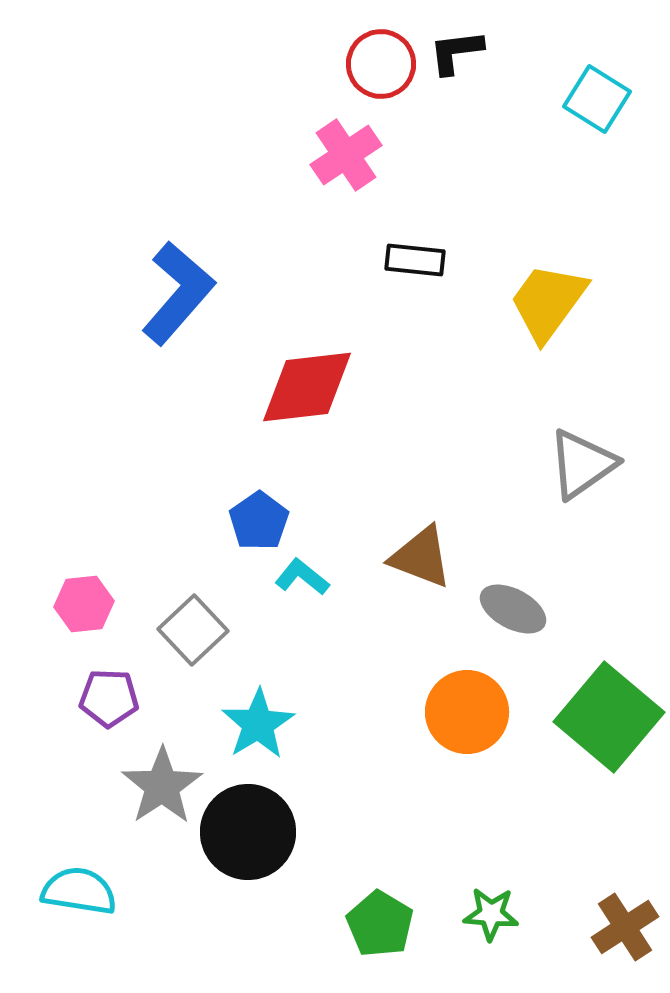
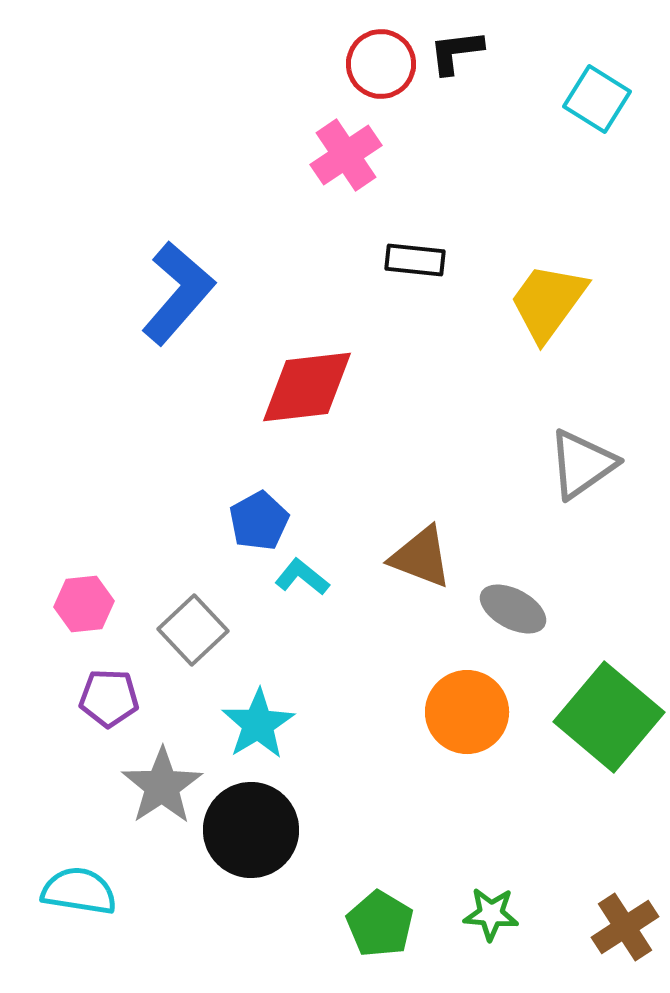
blue pentagon: rotated 6 degrees clockwise
black circle: moved 3 px right, 2 px up
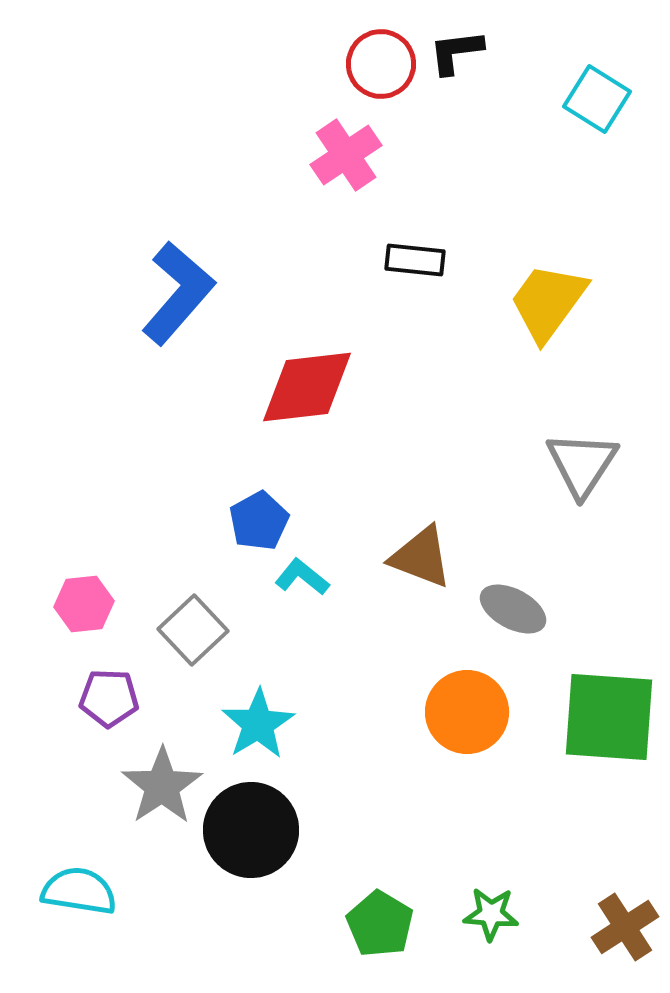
gray triangle: rotated 22 degrees counterclockwise
green square: rotated 36 degrees counterclockwise
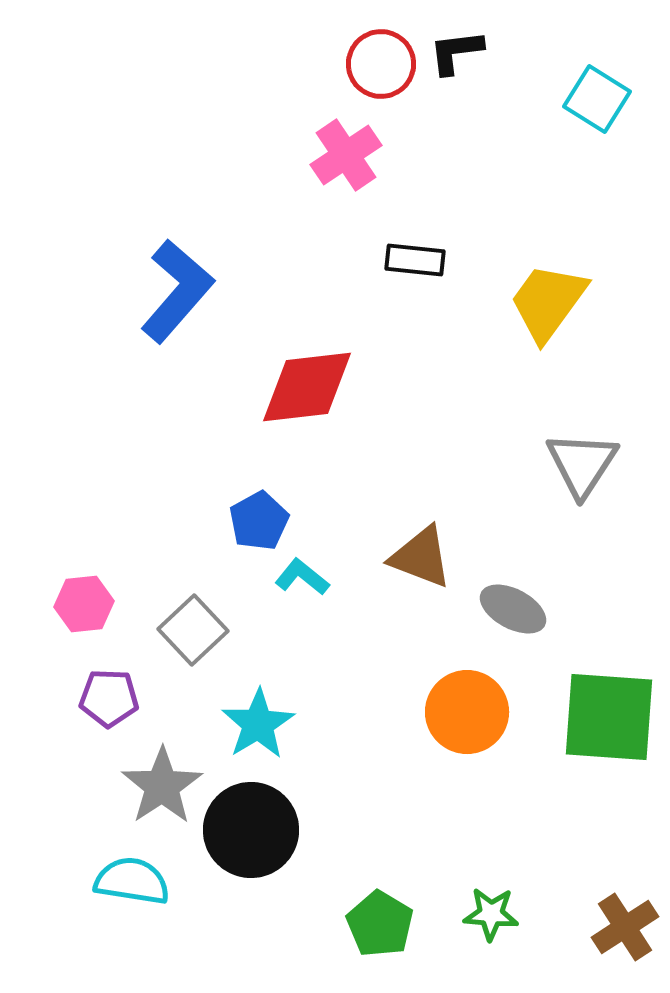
blue L-shape: moved 1 px left, 2 px up
cyan semicircle: moved 53 px right, 10 px up
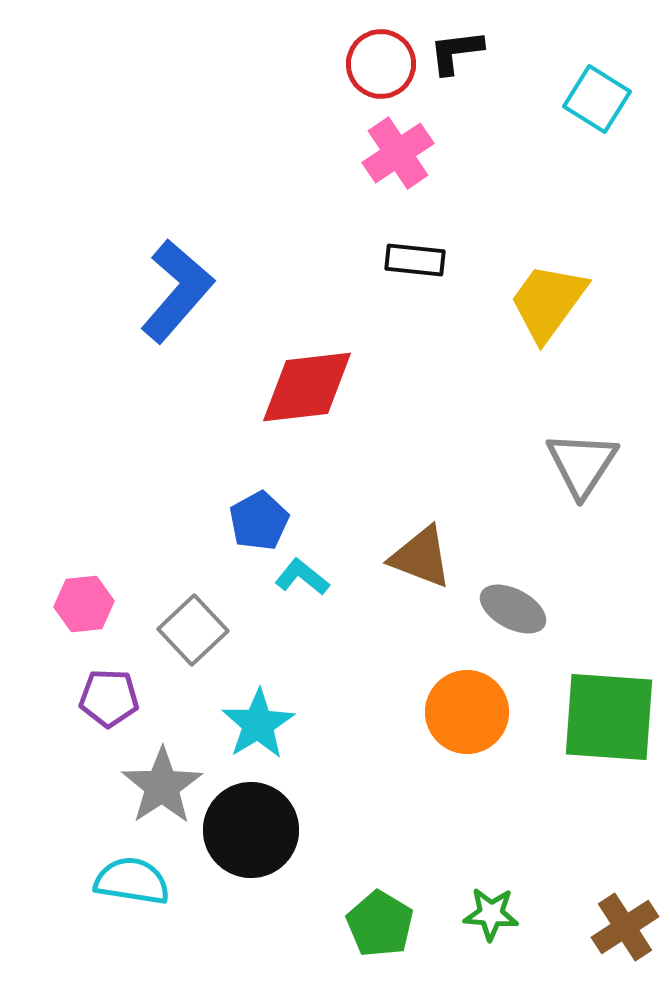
pink cross: moved 52 px right, 2 px up
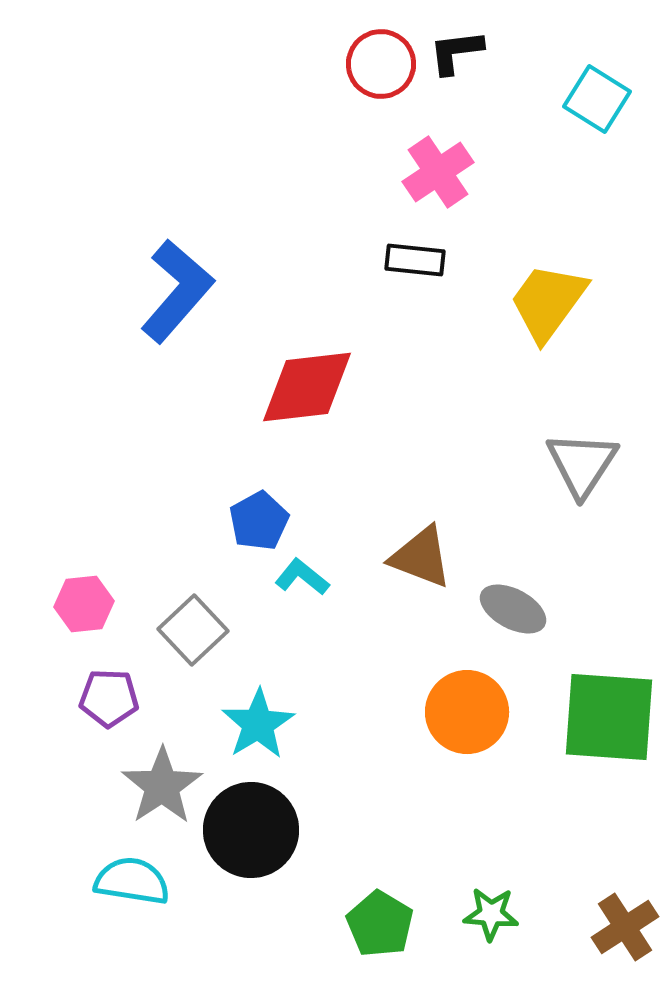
pink cross: moved 40 px right, 19 px down
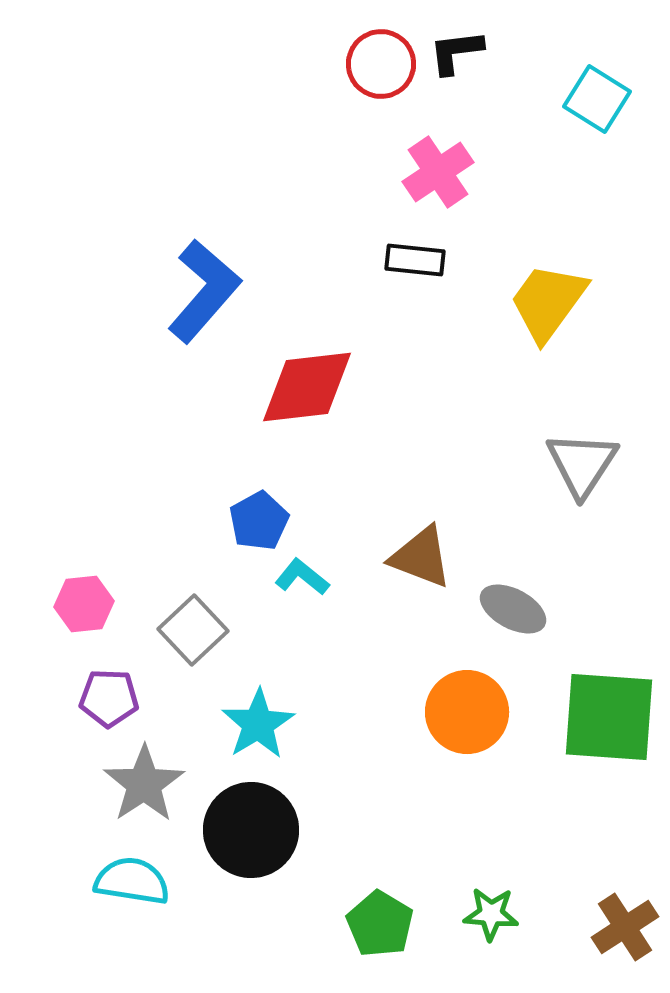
blue L-shape: moved 27 px right
gray star: moved 18 px left, 2 px up
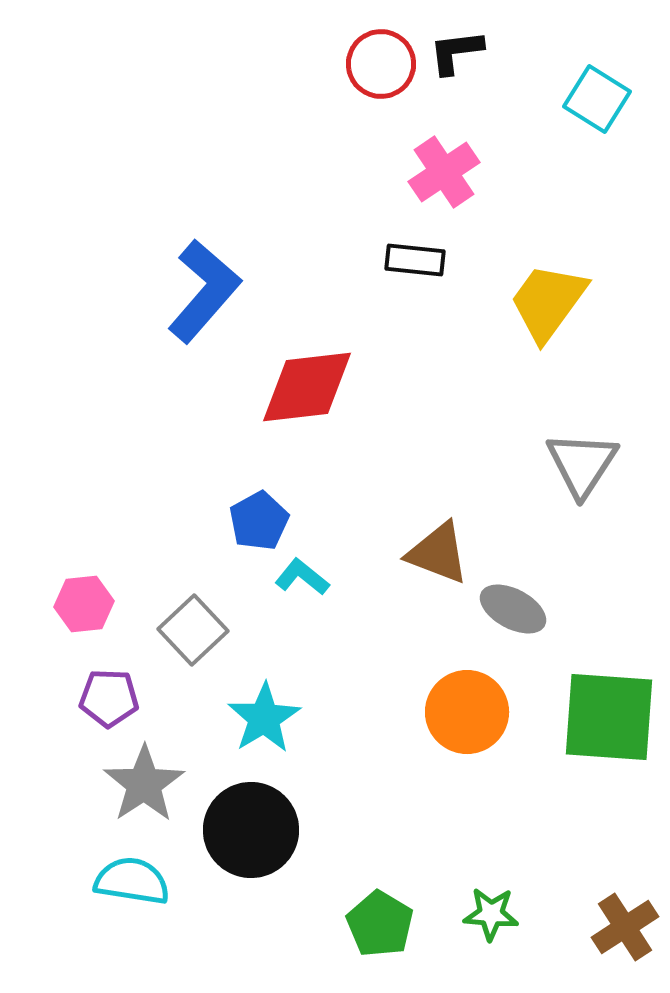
pink cross: moved 6 px right
brown triangle: moved 17 px right, 4 px up
cyan star: moved 6 px right, 6 px up
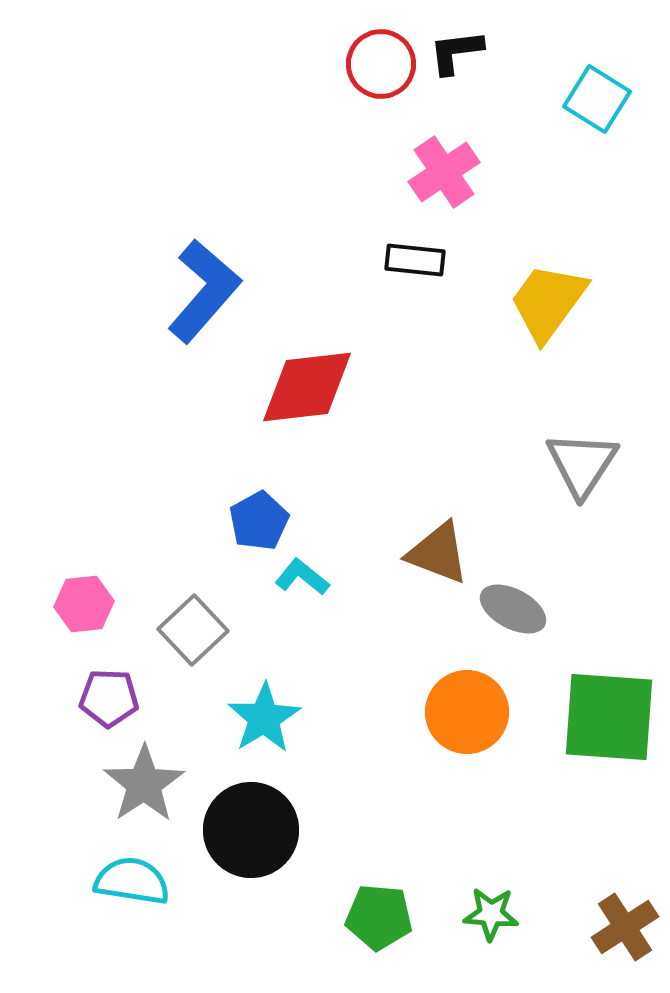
green pentagon: moved 1 px left, 7 px up; rotated 26 degrees counterclockwise
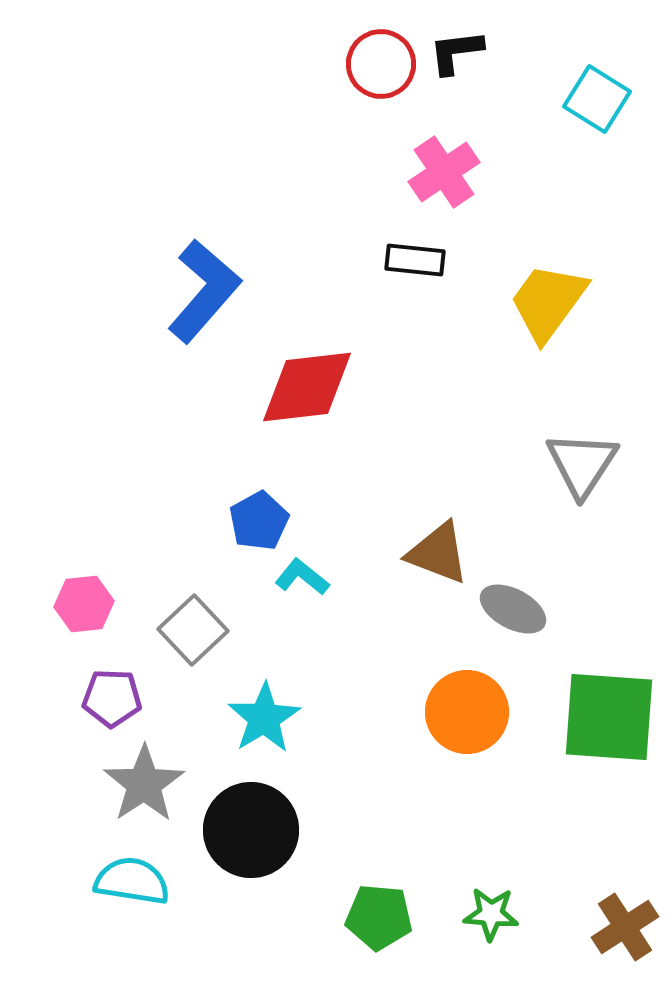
purple pentagon: moved 3 px right
